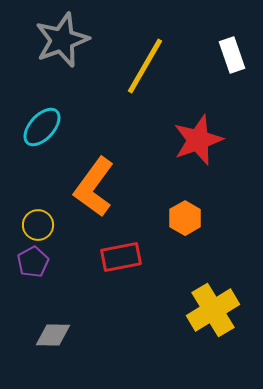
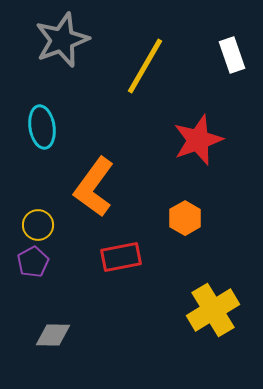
cyan ellipse: rotated 51 degrees counterclockwise
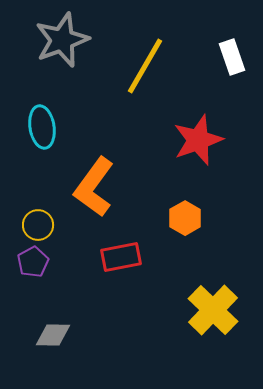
white rectangle: moved 2 px down
yellow cross: rotated 15 degrees counterclockwise
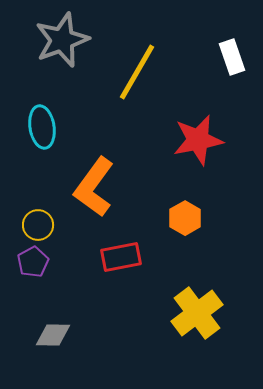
yellow line: moved 8 px left, 6 px down
red star: rotated 9 degrees clockwise
yellow cross: moved 16 px left, 3 px down; rotated 9 degrees clockwise
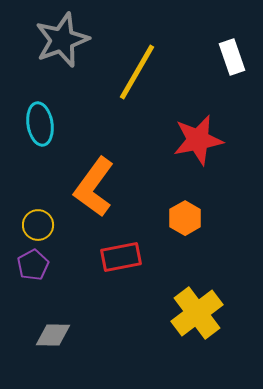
cyan ellipse: moved 2 px left, 3 px up
purple pentagon: moved 3 px down
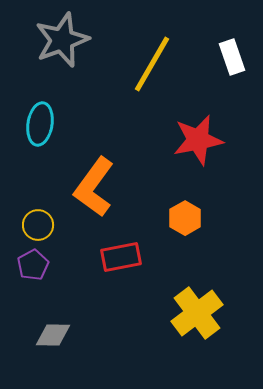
yellow line: moved 15 px right, 8 px up
cyan ellipse: rotated 18 degrees clockwise
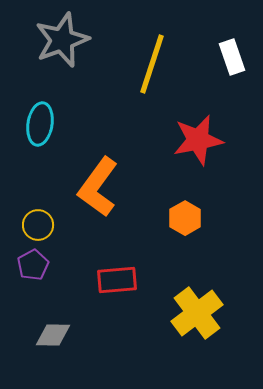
yellow line: rotated 12 degrees counterclockwise
orange L-shape: moved 4 px right
red rectangle: moved 4 px left, 23 px down; rotated 6 degrees clockwise
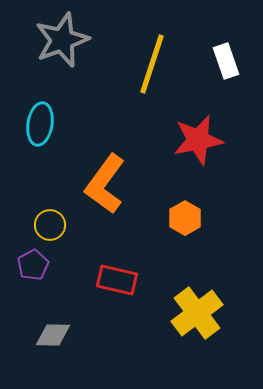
white rectangle: moved 6 px left, 4 px down
orange L-shape: moved 7 px right, 3 px up
yellow circle: moved 12 px right
red rectangle: rotated 18 degrees clockwise
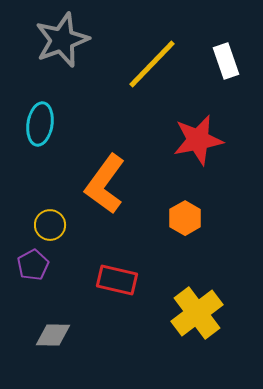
yellow line: rotated 26 degrees clockwise
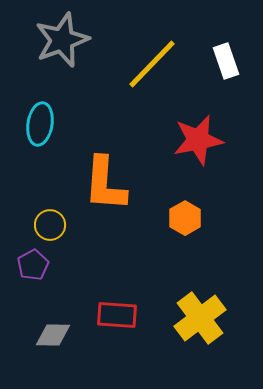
orange L-shape: rotated 32 degrees counterclockwise
red rectangle: moved 35 px down; rotated 9 degrees counterclockwise
yellow cross: moved 3 px right, 5 px down
